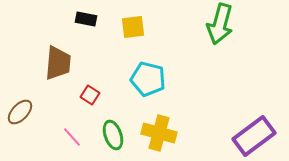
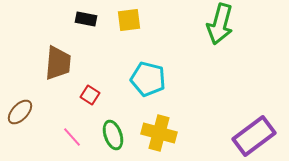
yellow square: moved 4 px left, 7 px up
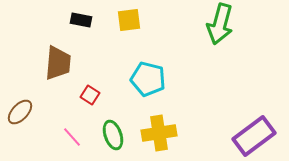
black rectangle: moved 5 px left, 1 px down
yellow cross: rotated 24 degrees counterclockwise
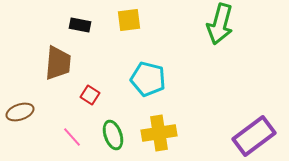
black rectangle: moved 1 px left, 5 px down
brown ellipse: rotated 28 degrees clockwise
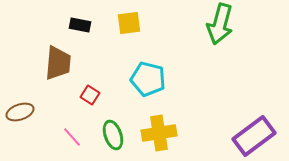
yellow square: moved 3 px down
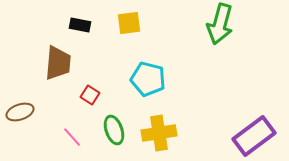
green ellipse: moved 1 px right, 5 px up
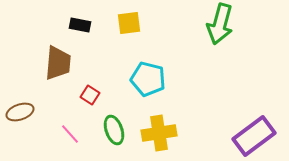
pink line: moved 2 px left, 3 px up
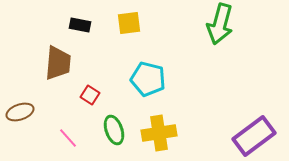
pink line: moved 2 px left, 4 px down
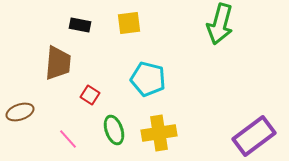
pink line: moved 1 px down
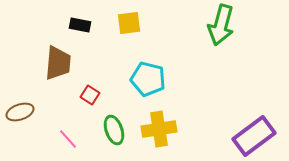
green arrow: moved 1 px right, 1 px down
yellow cross: moved 4 px up
